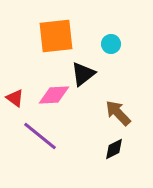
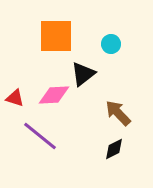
orange square: rotated 6 degrees clockwise
red triangle: rotated 18 degrees counterclockwise
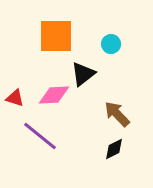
brown arrow: moved 1 px left, 1 px down
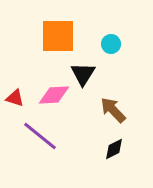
orange square: moved 2 px right
black triangle: rotated 20 degrees counterclockwise
brown arrow: moved 4 px left, 4 px up
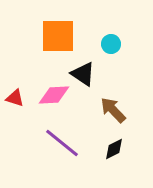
black triangle: rotated 28 degrees counterclockwise
purple line: moved 22 px right, 7 px down
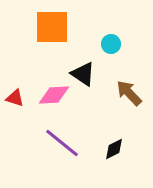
orange square: moved 6 px left, 9 px up
brown arrow: moved 16 px right, 17 px up
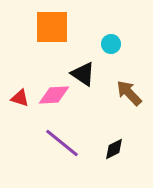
red triangle: moved 5 px right
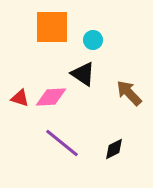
cyan circle: moved 18 px left, 4 px up
pink diamond: moved 3 px left, 2 px down
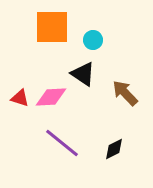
brown arrow: moved 4 px left
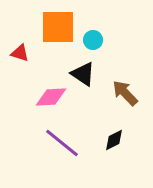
orange square: moved 6 px right
red triangle: moved 45 px up
black diamond: moved 9 px up
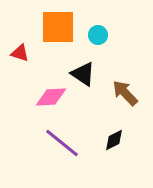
cyan circle: moved 5 px right, 5 px up
